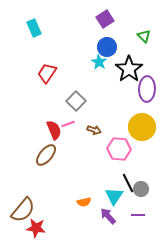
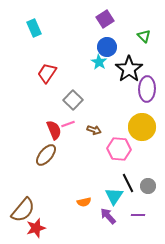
gray square: moved 3 px left, 1 px up
gray circle: moved 7 px right, 3 px up
red star: rotated 24 degrees counterclockwise
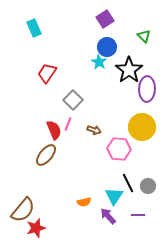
black star: moved 1 px down
pink line: rotated 48 degrees counterclockwise
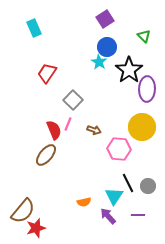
brown semicircle: moved 1 px down
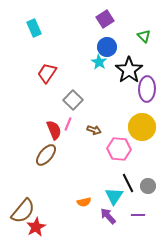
red star: moved 1 px up; rotated 12 degrees counterclockwise
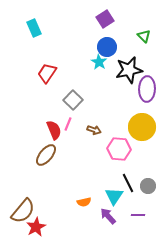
black star: rotated 24 degrees clockwise
